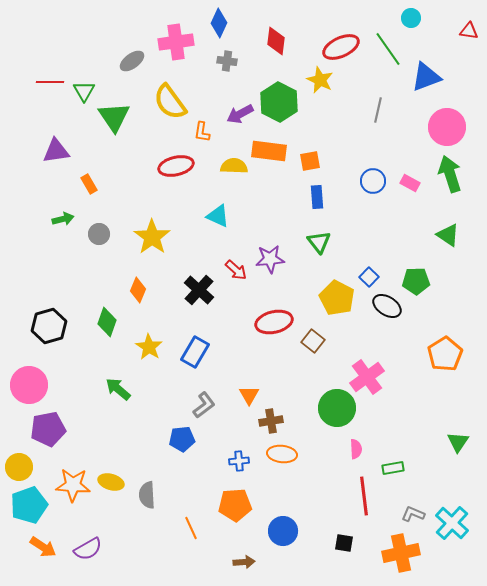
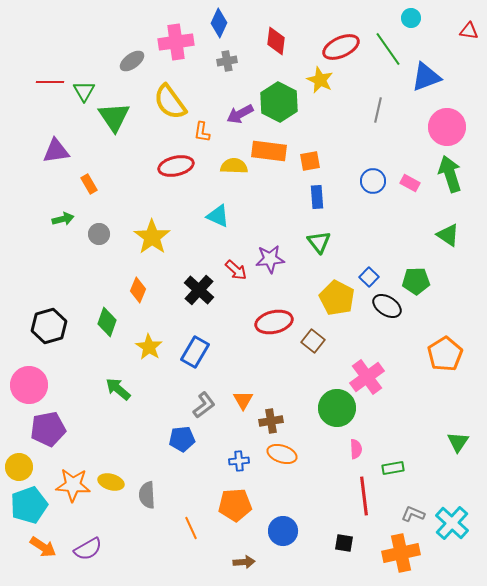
gray cross at (227, 61): rotated 18 degrees counterclockwise
orange triangle at (249, 395): moved 6 px left, 5 px down
orange ellipse at (282, 454): rotated 12 degrees clockwise
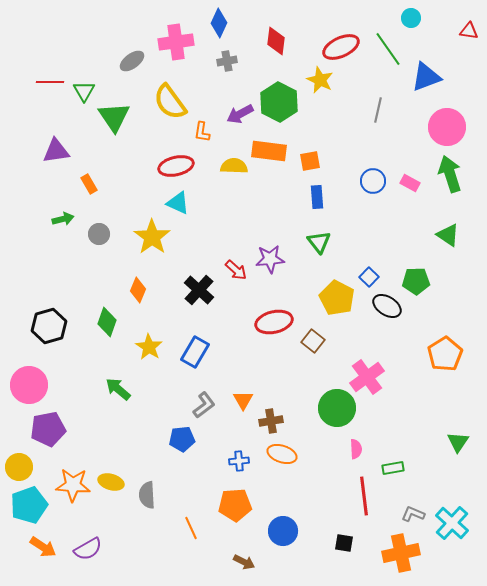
cyan triangle at (218, 216): moved 40 px left, 13 px up
brown arrow at (244, 562): rotated 30 degrees clockwise
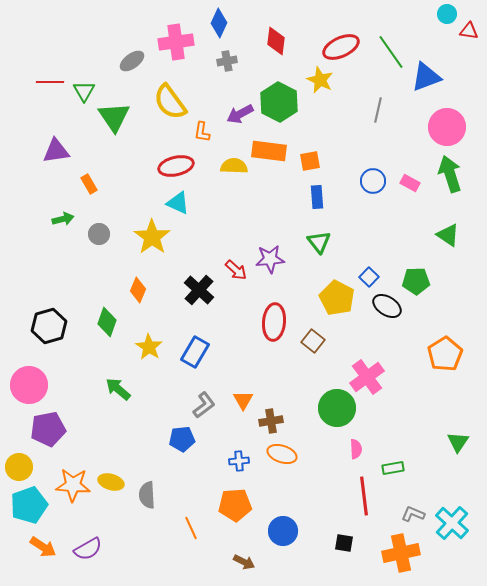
cyan circle at (411, 18): moved 36 px right, 4 px up
green line at (388, 49): moved 3 px right, 3 px down
red ellipse at (274, 322): rotated 72 degrees counterclockwise
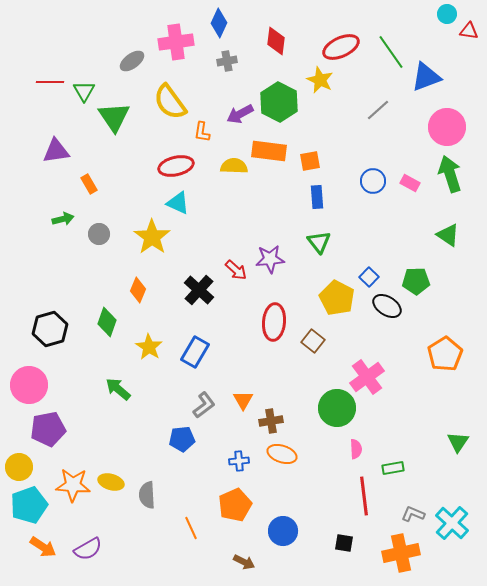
gray line at (378, 110): rotated 35 degrees clockwise
black hexagon at (49, 326): moved 1 px right, 3 px down
orange pentagon at (235, 505): rotated 20 degrees counterclockwise
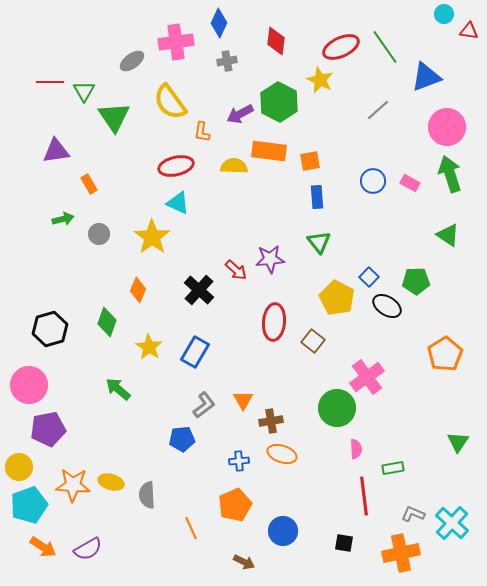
cyan circle at (447, 14): moved 3 px left
green line at (391, 52): moved 6 px left, 5 px up
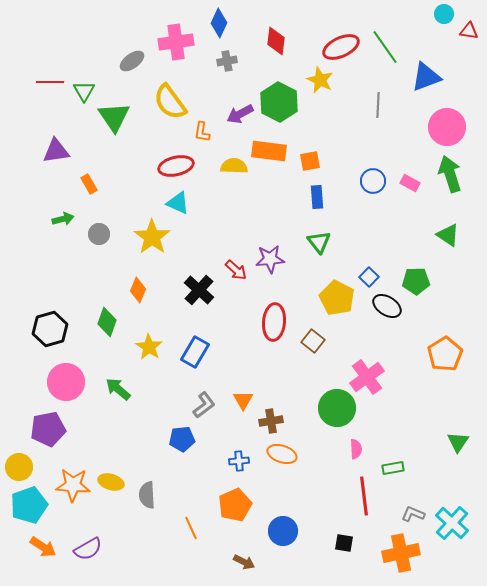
gray line at (378, 110): moved 5 px up; rotated 45 degrees counterclockwise
pink circle at (29, 385): moved 37 px right, 3 px up
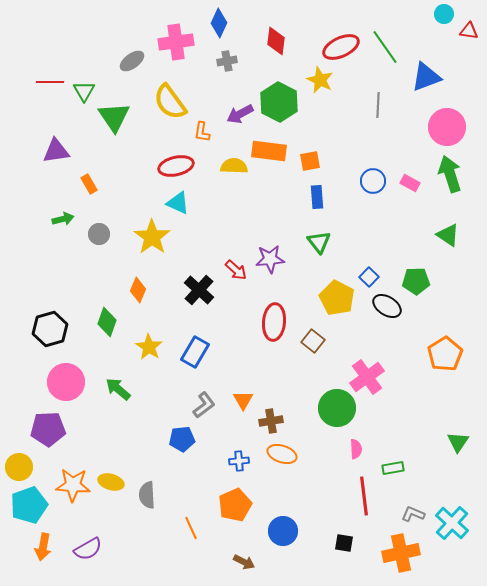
purple pentagon at (48, 429): rotated 8 degrees clockwise
orange arrow at (43, 547): rotated 68 degrees clockwise
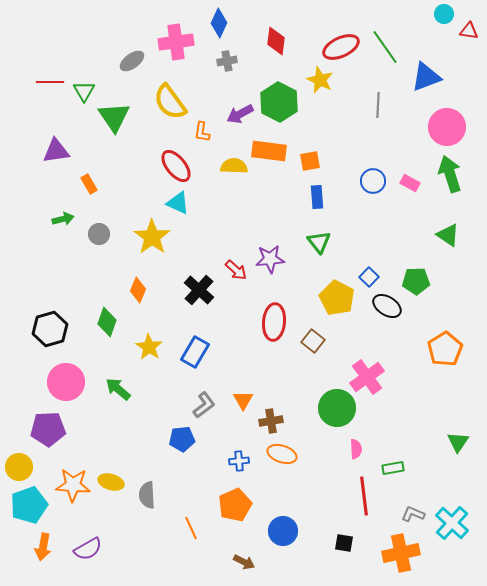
red ellipse at (176, 166): rotated 64 degrees clockwise
orange pentagon at (445, 354): moved 5 px up
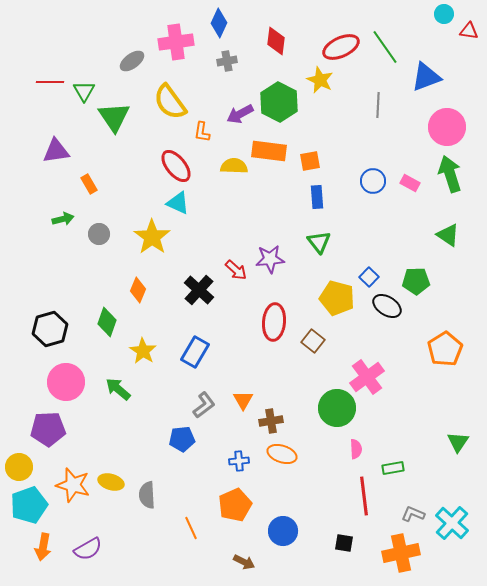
yellow pentagon at (337, 298): rotated 12 degrees counterclockwise
yellow star at (149, 347): moved 6 px left, 4 px down
orange star at (73, 485): rotated 12 degrees clockwise
